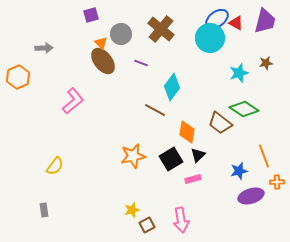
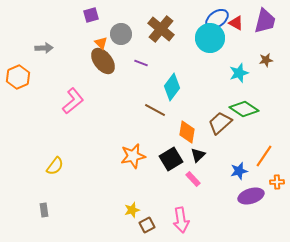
brown star: moved 3 px up
brown trapezoid: rotated 100 degrees clockwise
orange line: rotated 55 degrees clockwise
pink rectangle: rotated 63 degrees clockwise
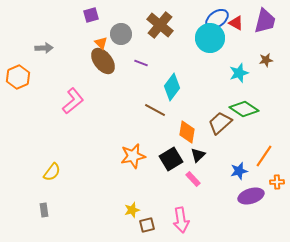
brown cross: moved 1 px left, 4 px up
yellow semicircle: moved 3 px left, 6 px down
brown square: rotated 14 degrees clockwise
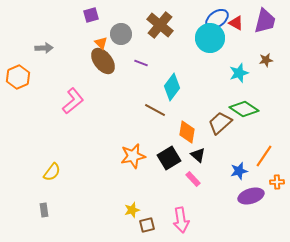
black triangle: rotated 35 degrees counterclockwise
black square: moved 2 px left, 1 px up
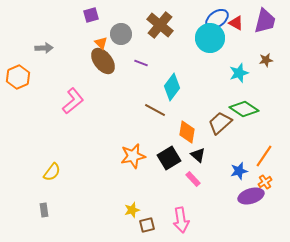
orange cross: moved 12 px left; rotated 32 degrees counterclockwise
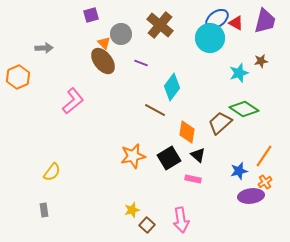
orange triangle: moved 3 px right
brown star: moved 5 px left, 1 px down
pink rectangle: rotated 35 degrees counterclockwise
purple ellipse: rotated 10 degrees clockwise
brown square: rotated 35 degrees counterclockwise
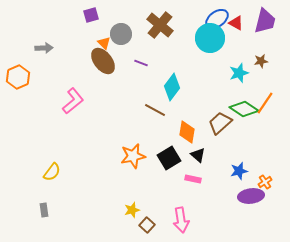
orange line: moved 1 px right, 53 px up
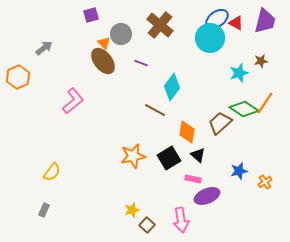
gray arrow: rotated 36 degrees counterclockwise
purple ellipse: moved 44 px left; rotated 15 degrees counterclockwise
gray rectangle: rotated 32 degrees clockwise
